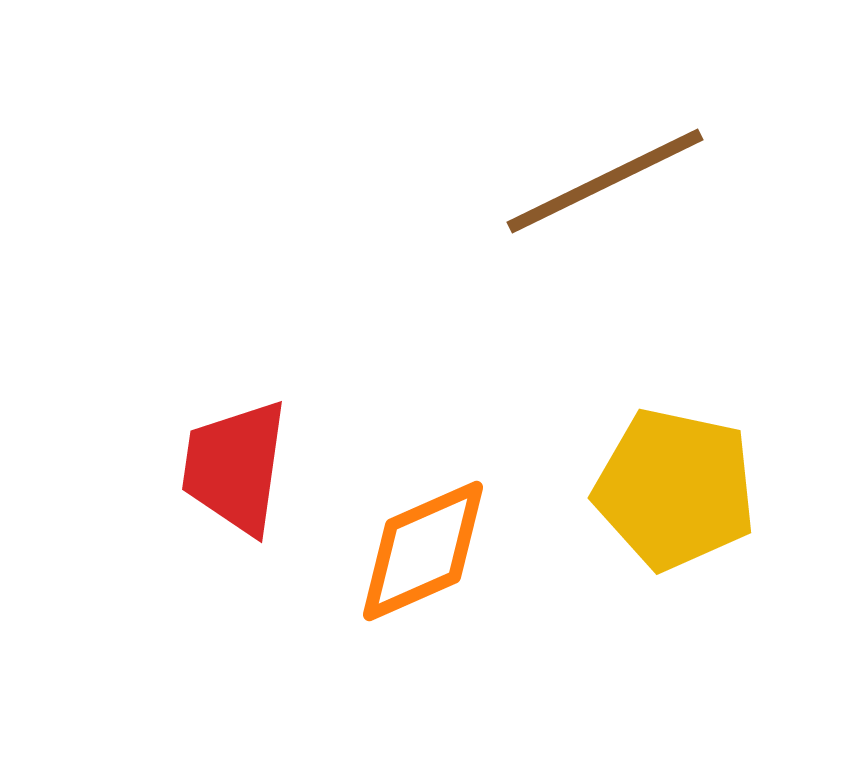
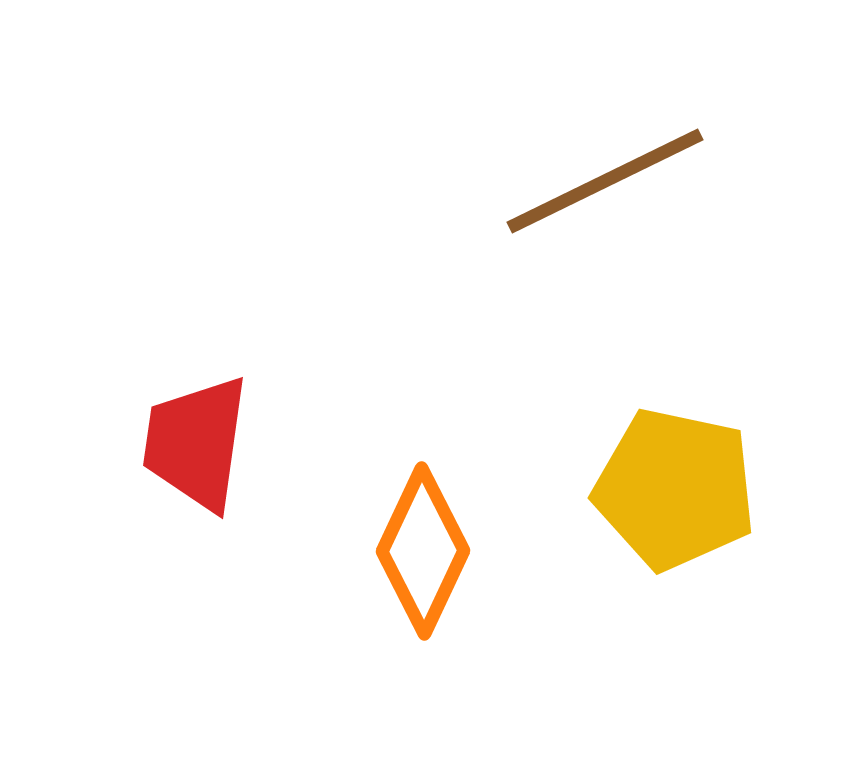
red trapezoid: moved 39 px left, 24 px up
orange diamond: rotated 41 degrees counterclockwise
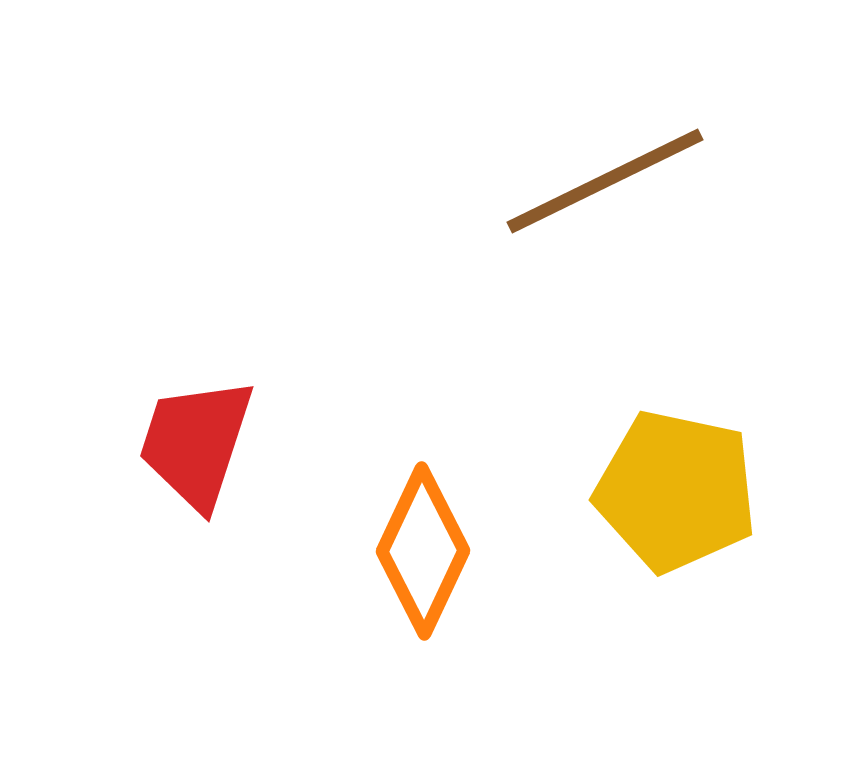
red trapezoid: rotated 10 degrees clockwise
yellow pentagon: moved 1 px right, 2 px down
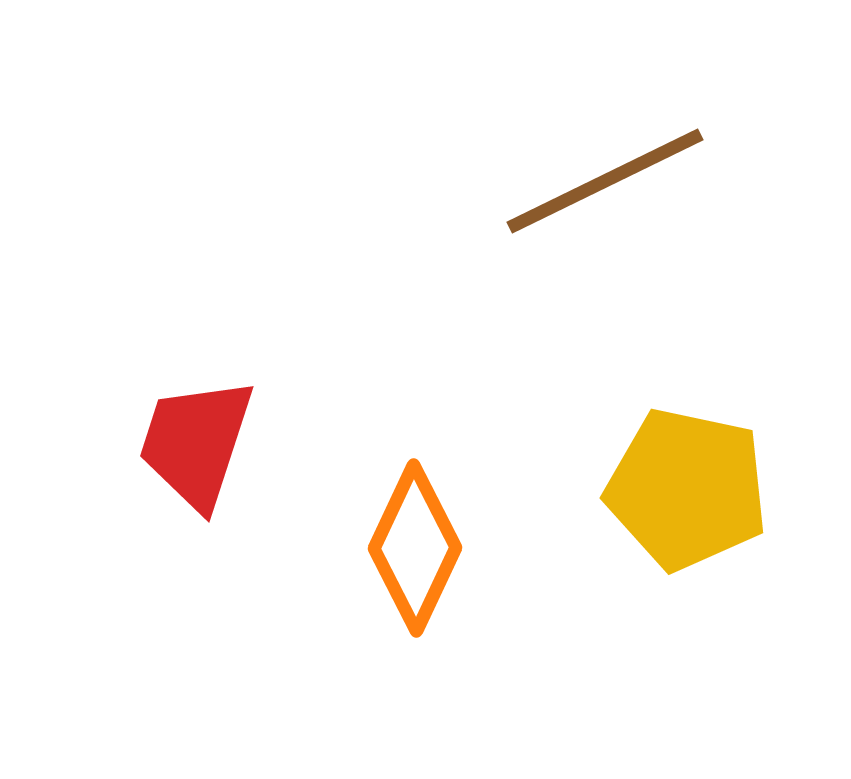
yellow pentagon: moved 11 px right, 2 px up
orange diamond: moved 8 px left, 3 px up
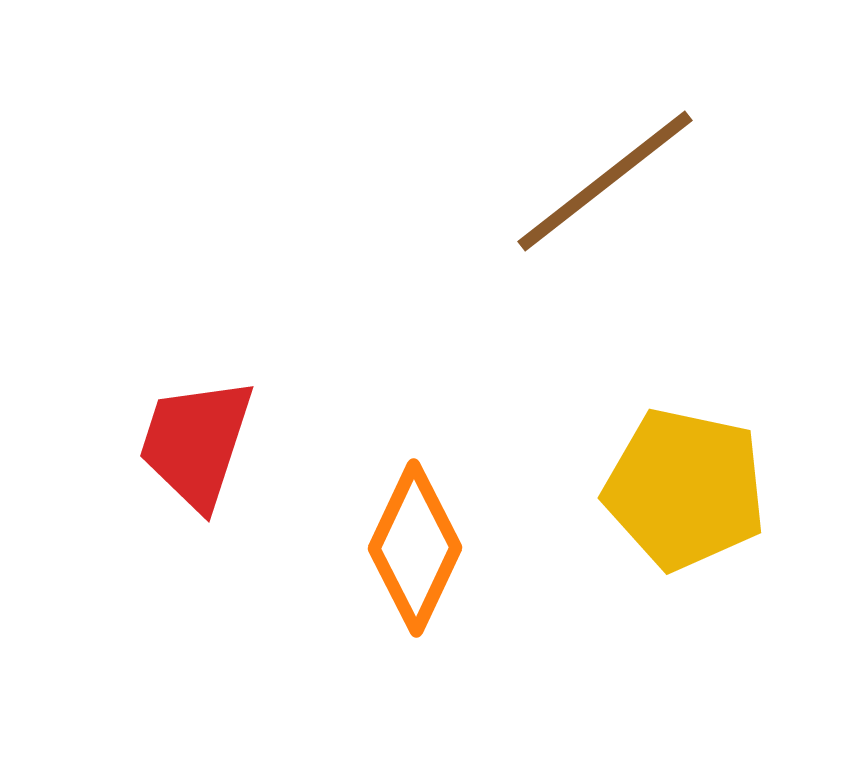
brown line: rotated 12 degrees counterclockwise
yellow pentagon: moved 2 px left
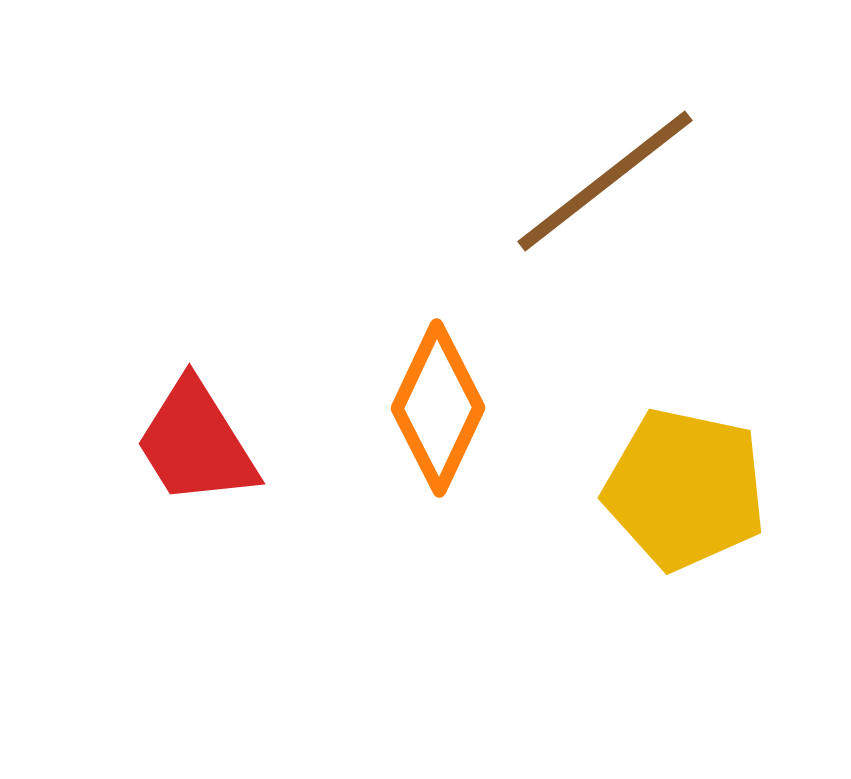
red trapezoid: rotated 50 degrees counterclockwise
orange diamond: moved 23 px right, 140 px up
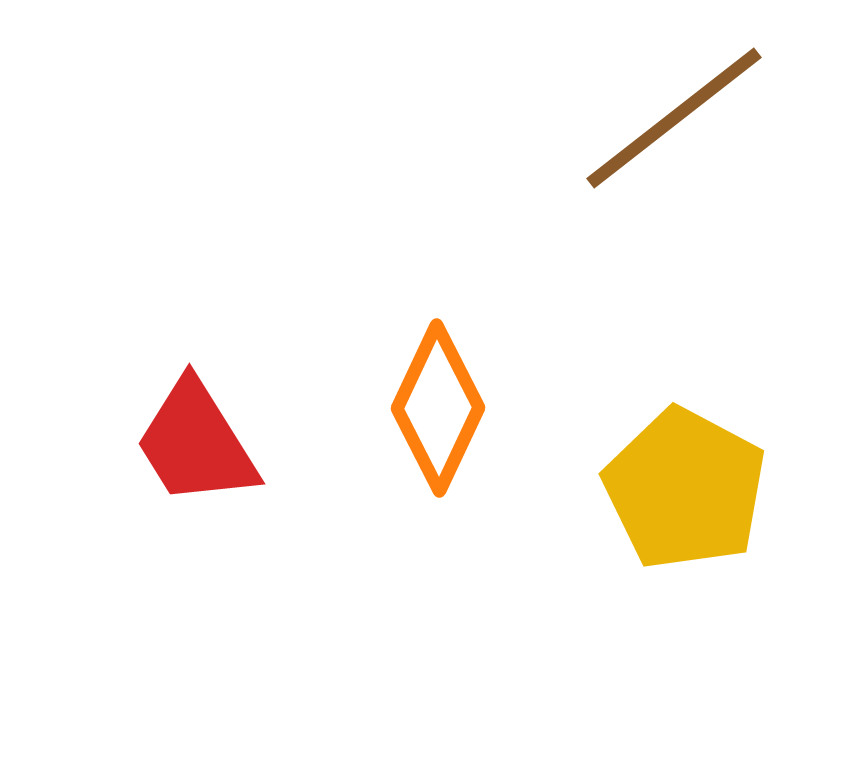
brown line: moved 69 px right, 63 px up
yellow pentagon: rotated 16 degrees clockwise
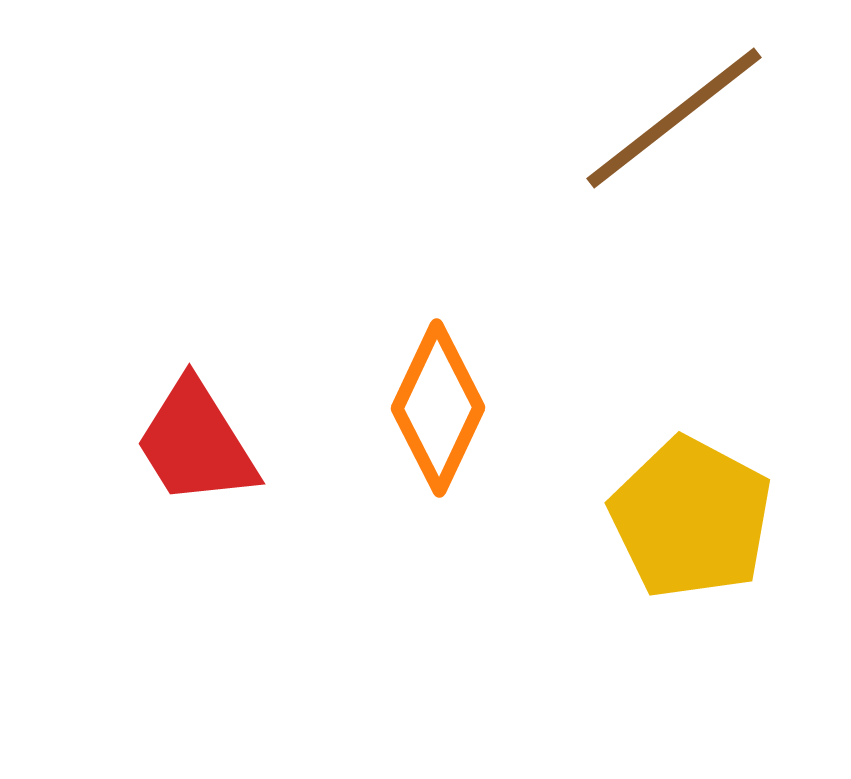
yellow pentagon: moved 6 px right, 29 px down
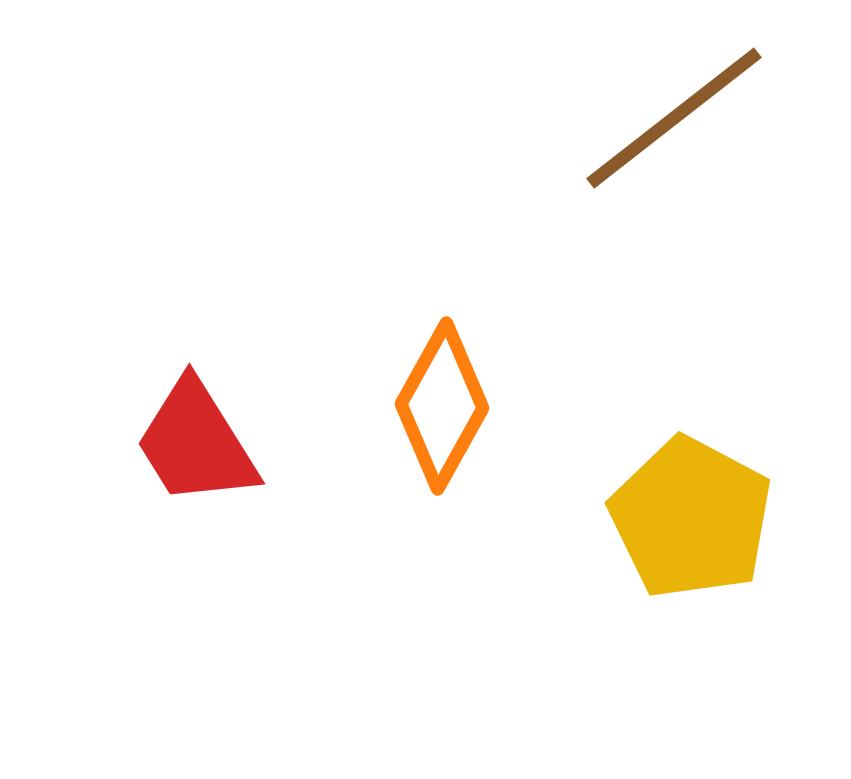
orange diamond: moved 4 px right, 2 px up; rotated 4 degrees clockwise
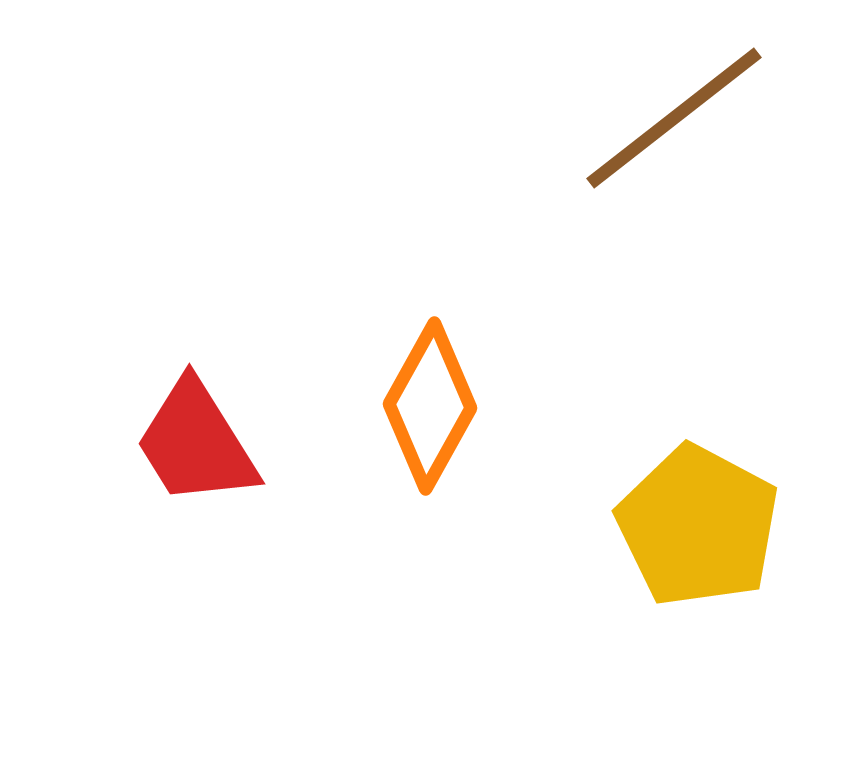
orange diamond: moved 12 px left
yellow pentagon: moved 7 px right, 8 px down
